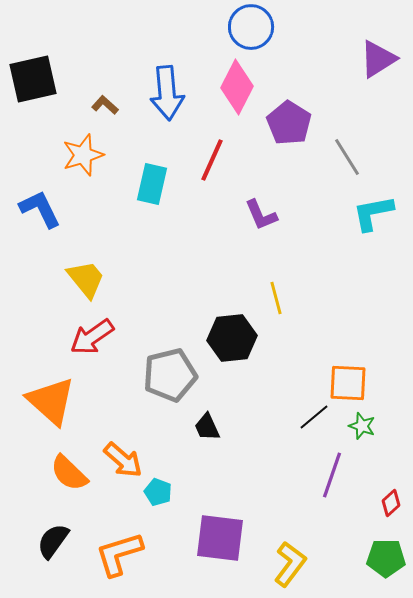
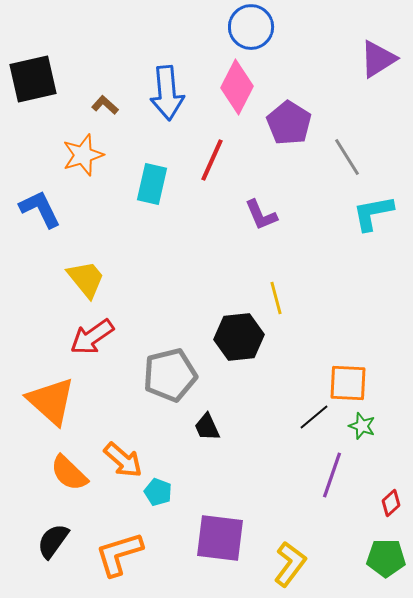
black hexagon: moved 7 px right, 1 px up
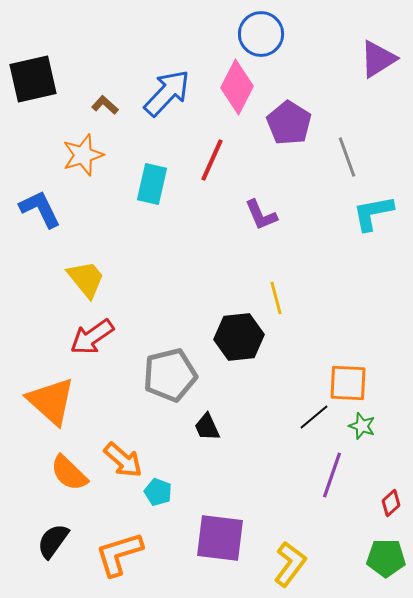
blue circle: moved 10 px right, 7 px down
blue arrow: rotated 132 degrees counterclockwise
gray line: rotated 12 degrees clockwise
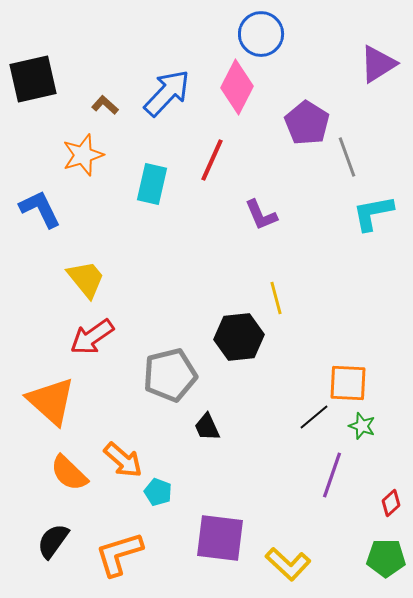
purple triangle: moved 5 px down
purple pentagon: moved 18 px right
yellow L-shape: moved 2 px left; rotated 96 degrees clockwise
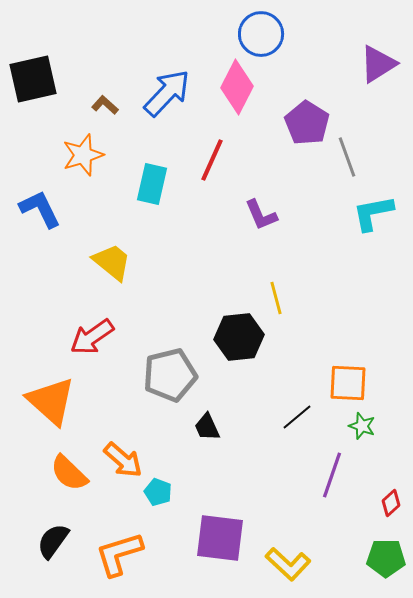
yellow trapezoid: moved 26 px right, 17 px up; rotated 12 degrees counterclockwise
black line: moved 17 px left
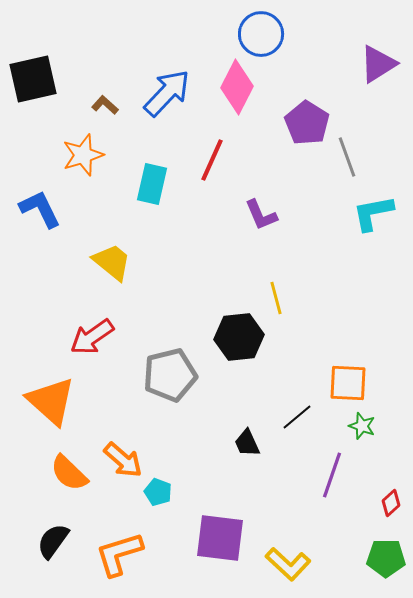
black trapezoid: moved 40 px right, 16 px down
